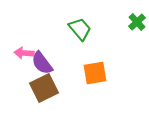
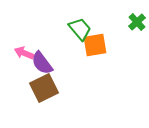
pink arrow: rotated 18 degrees clockwise
orange square: moved 28 px up
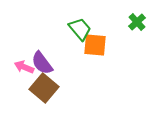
orange square: rotated 15 degrees clockwise
pink arrow: moved 14 px down
brown square: rotated 24 degrees counterclockwise
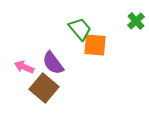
green cross: moved 1 px left, 1 px up
purple semicircle: moved 11 px right
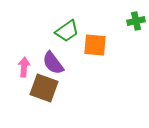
green cross: rotated 30 degrees clockwise
green trapezoid: moved 13 px left, 2 px down; rotated 95 degrees clockwise
pink arrow: rotated 72 degrees clockwise
brown square: rotated 20 degrees counterclockwise
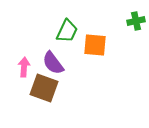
green trapezoid: rotated 30 degrees counterclockwise
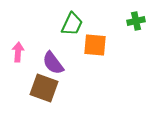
green trapezoid: moved 5 px right, 7 px up
pink arrow: moved 6 px left, 15 px up
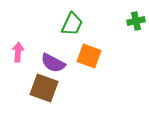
orange square: moved 6 px left, 11 px down; rotated 15 degrees clockwise
purple semicircle: rotated 25 degrees counterclockwise
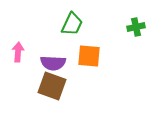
green cross: moved 6 px down
orange square: rotated 15 degrees counterclockwise
purple semicircle: rotated 25 degrees counterclockwise
brown square: moved 8 px right, 2 px up
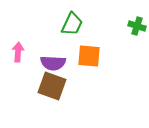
green cross: moved 1 px right, 1 px up; rotated 30 degrees clockwise
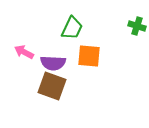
green trapezoid: moved 4 px down
pink arrow: moved 6 px right; rotated 66 degrees counterclockwise
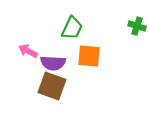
pink arrow: moved 4 px right, 1 px up
